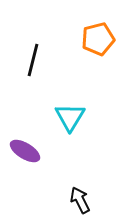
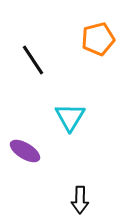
black line: rotated 48 degrees counterclockwise
black arrow: rotated 152 degrees counterclockwise
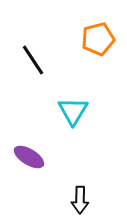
cyan triangle: moved 3 px right, 6 px up
purple ellipse: moved 4 px right, 6 px down
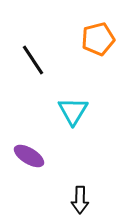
purple ellipse: moved 1 px up
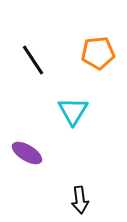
orange pentagon: moved 14 px down; rotated 8 degrees clockwise
purple ellipse: moved 2 px left, 3 px up
black arrow: rotated 8 degrees counterclockwise
